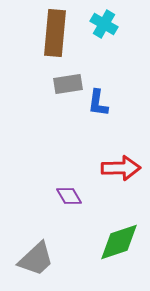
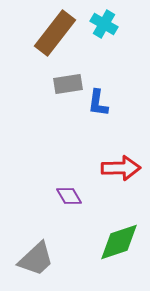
brown rectangle: rotated 33 degrees clockwise
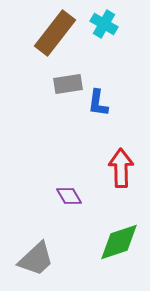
red arrow: rotated 90 degrees counterclockwise
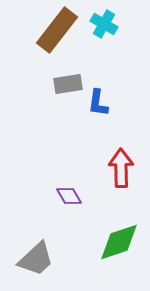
brown rectangle: moved 2 px right, 3 px up
